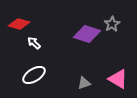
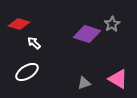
white ellipse: moved 7 px left, 3 px up
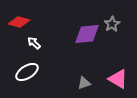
red diamond: moved 2 px up
purple diamond: rotated 24 degrees counterclockwise
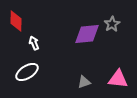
red diamond: moved 3 px left, 1 px up; rotated 75 degrees clockwise
white arrow: rotated 24 degrees clockwise
pink triangle: rotated 25 degrees counterclockwise
gray triangle: moved 1 px up
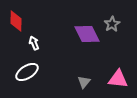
purple diamond: rotated 68 degrees clockwise
gray triangle: rotated 32 degrees counterclockwise
